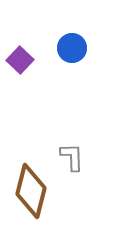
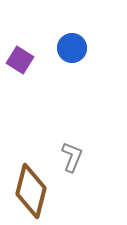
purple square: rotated 12 degrees counterclockwise
gray L-shape: rotated 24 degrees clockwise
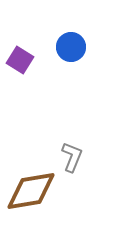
blue circle: moved 1 px left, 1 px up
brown diamond: rotated 66 degrees clockwise
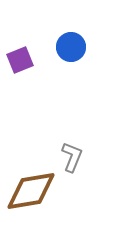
purple square: rotated 36 degrees clockwise
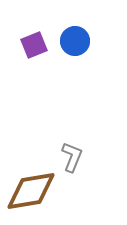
blue circle: moved 4 px right, 6 px up
purple square: moved 14 px right, 15 px up
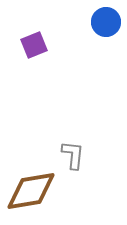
blue circle: moved 31 px right, 19 px up
gray L-shape: moved 1 px right, 2 px up; rotated 16 degrees counterclockwise
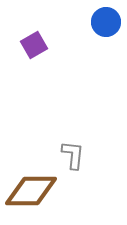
purple square: rotated 8 degrees counterclockwise
brown diamond: rotated 10 degrees clockwise
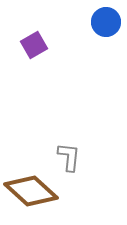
gray L-shape: moved 4 px left, 2 px down
brown diamond: rotated 42 degrees clockwise
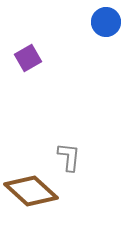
purple square: moved 6 px left, 13 px down
